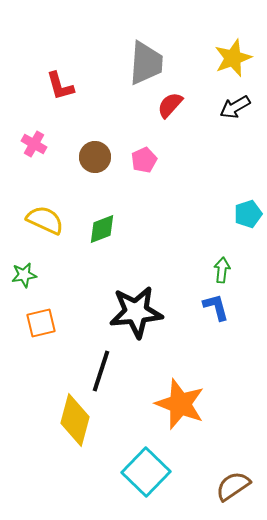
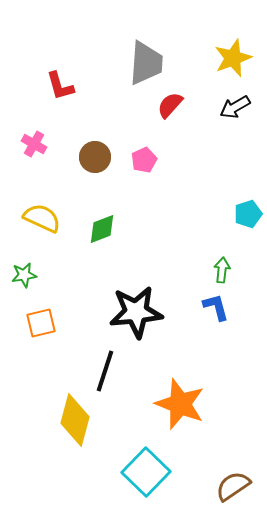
yellow semicircle: moved 3 px left, 2 px up
black line: moved 4 px right
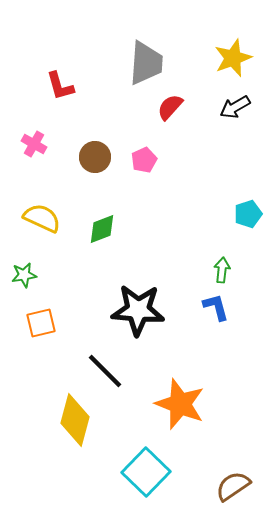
red semicircle: moved 2 px down
black star: moved 2 px right, 2 px up; rotated 10 degrees clockwise
black line: rotated 63 degrees counterclockwise
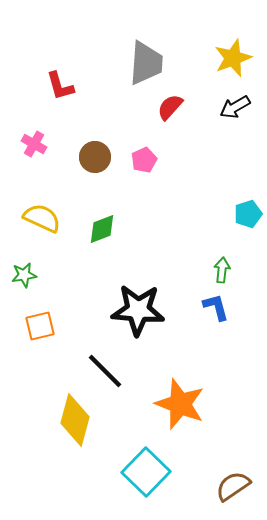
orange square: moved 1 px left, 3 px down
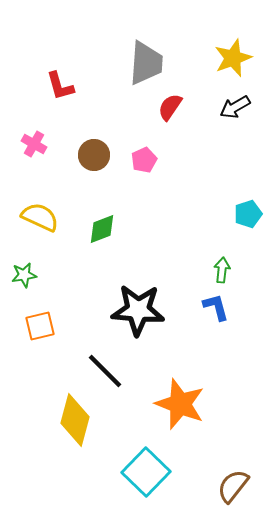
red semicircle: rotated 8 degrees counterclockwise
brown circle: moved 1 px left, 2 px up
yellow semicircle: moved 2 px left, 1 px up
brown semicircle: rotated 18 degrees counterclockwise
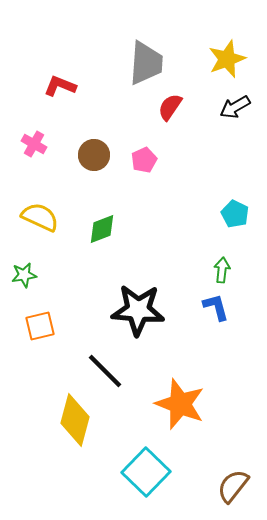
yellow star: moved 6 px left, 1 px down
red L-shape: rotated 128 degrees clockwise
cyan pentagon: moved 13 px left; rotated 28 degrees counterclockwise
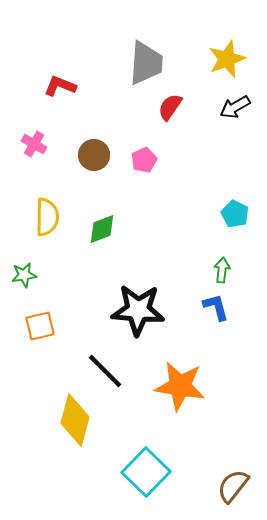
yellow semicircle: moved 7 px right; rotated 66 degrees clockwise
orange star: moved 18 px up; rotated 12 degrees counterclockwise
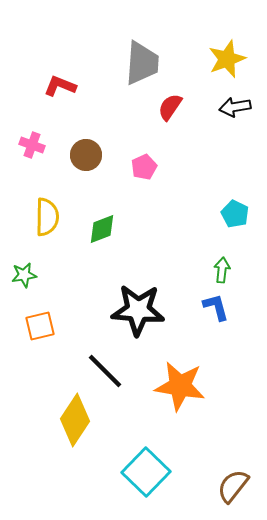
gray trapezoid: moved 4 px left
black arrow: rotated 20 degrees clockwise
pink cross: moved 2 px left, 1 px down; rotated 10 degrees counterclockwise
brown circle: moved 8 px left
pink pentagon: moved 7 px down
yellow diamond: rotated 18 degrees clockwise
